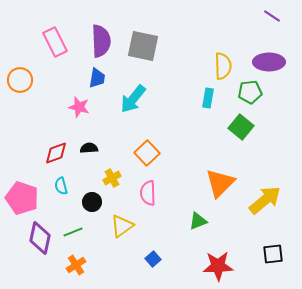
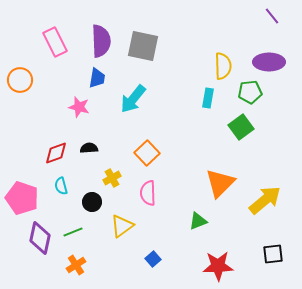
purple line: rotated 18 degrees clockwise
green square: rotated 15 degrees clockwise
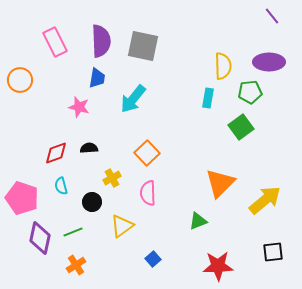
black square: moved 2 px up
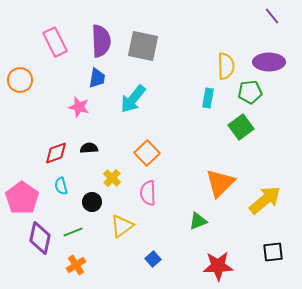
yellow semicircle: moved 3 px right
yellow cross: rotated 18 degrees counterclockwise
pink pentagon: rotated 16 degrees clockwise
